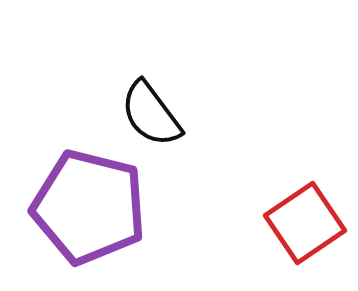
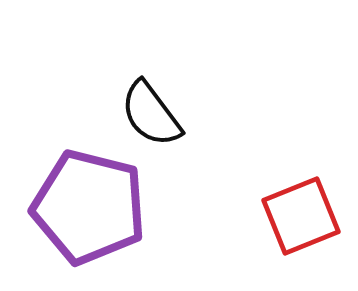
red square: moved 4 px left, 7 px up; rotated 12 degrees clockwise
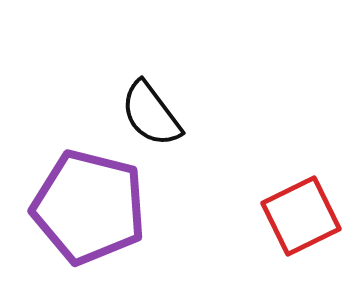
red square: rotated 4 degrees counterclockwise
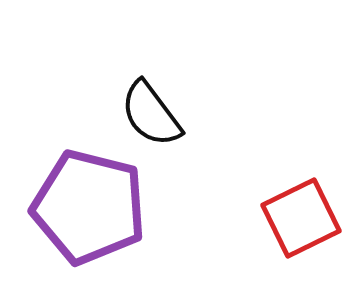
red square: moved 2 px down
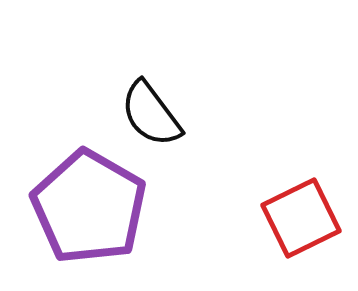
purple pentagon: rotated 16 degrees clockwise
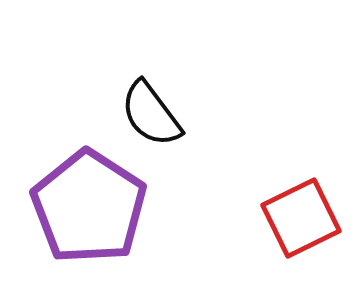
purple pentagon: rotated 3 degrees clockwise
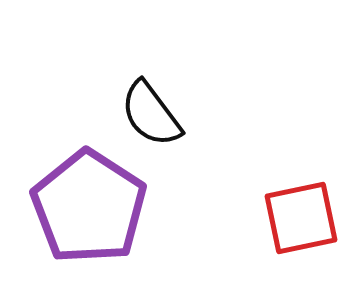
red square: rotated 14 degrees clockwise
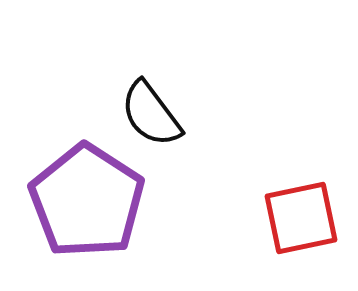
purple pentagon: moved 2 px left, 6 px up
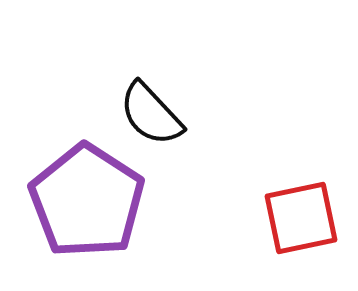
black semicircle: rotated 6 degrees counterclockwise
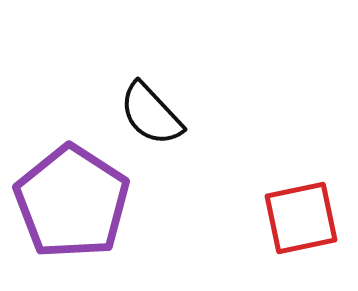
purple pentagon: moved 15 px left, 1 px down
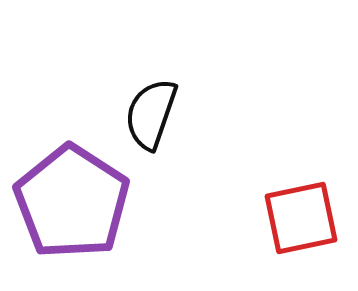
black semicircle: rotated 62 degrees clockwise
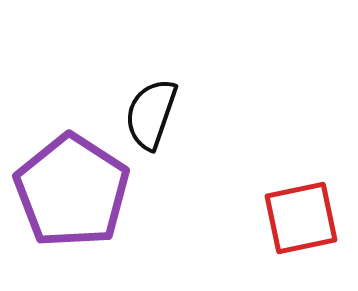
purple pentagon: moved 11 px up
